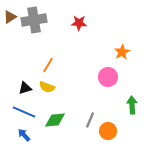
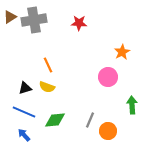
orange line: rotated 56 degrees counterclockwise
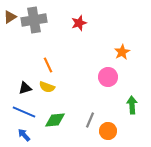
red star: rotated 21 degrees counterclockwise
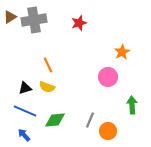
blue line: moved 1 px right, 1 px up
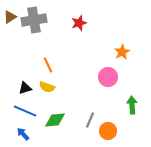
blue arrow: moved 1 px left, 1 px up
